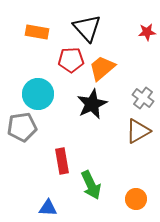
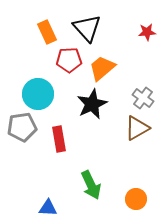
orange rectangle: moved 10 px right; rotated 55 degrees clockwise
red pentagon: moved 2 px left
brown triangle: moved 1 px left, 3 px up
red rectangle: moved 3 px left, 22 px up
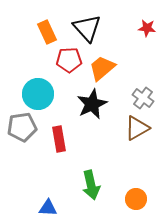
red star: moved 4 px up; rotated 12 degrees clockwise
green arrow: rotated 12 degrees clockwise
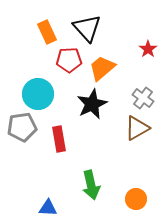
red star: moved 1 px right, 21 px down; rotated 30 degrees clockwise
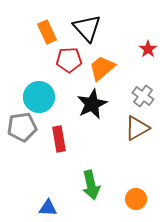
cyan circle: moved 1 px right, 3 px down
gray cross: moved 2 px up
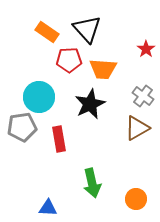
black triangle: moved 1 px down
orange rectangle: rotated 30 degrees counterclockwise
red star: moved 2 px left
orange trapezoid: moved 1 px right, 1 px down; rotated 136 degrees counterclockwise
black star: moved 2 px left
green arrow: moved 1 px right, 2 px up
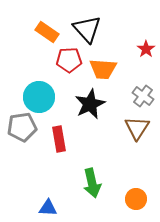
brown triangle: rotated 28 degrees counterclockwise
